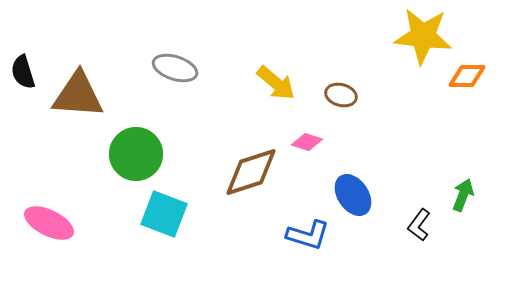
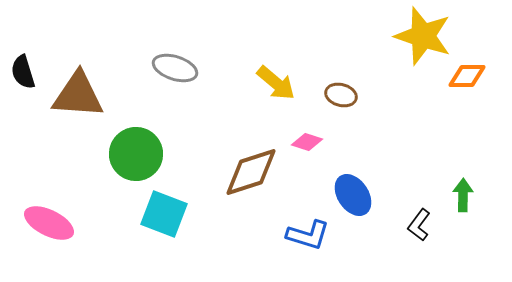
yellow star: rotated 12 degrees clockwise
green arrow: rotated 20 degrees counterclockwise
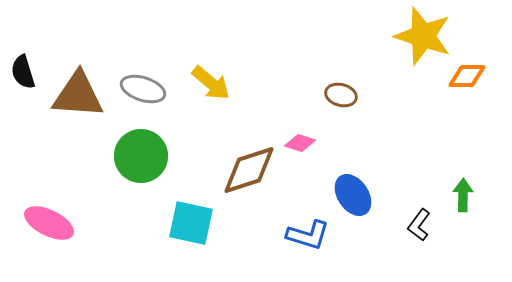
gray ellipse: moved 32 px left, 21 px down
yellow arrow: moved 65 px left
pink diamond: moved 7 px left, 1 px down
green circle: moved 5 px right, 2 px down
brown diamond: moved 2 px left, 2 px up
cyan square: moved 27 px right, 9 px down; rotated 9 degrees counterclockwise
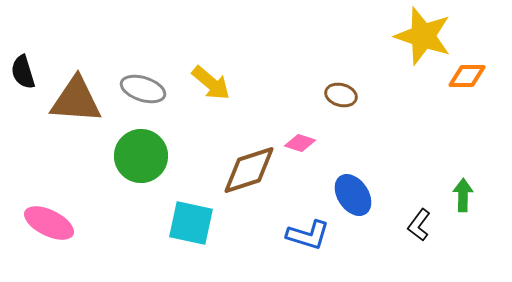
brown triangle: moved 2 px left, 5 px down
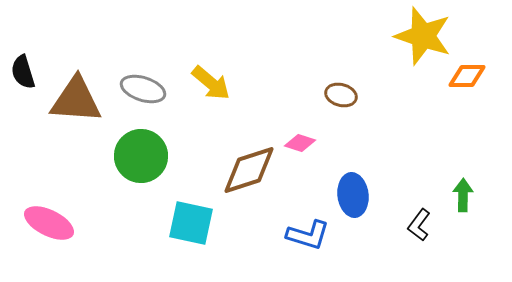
blue ellipse: rotated 27 degrees clockwise
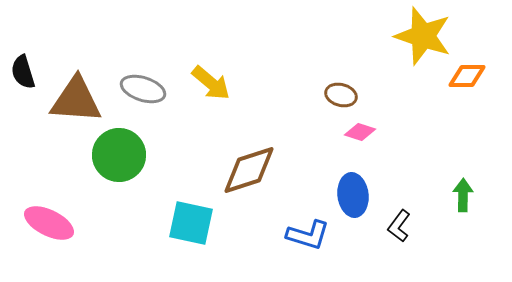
pink diamond: moved 60 px right, 11 px up
green circle: moved 22 px left, 1 px up
black L-shape: moved 20 px left, 1 px down
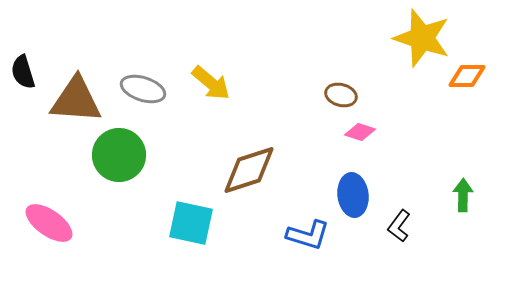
yellow star: moved 1 px left, 2 px down
pink ellipse: rotated 9 degrees clockwise
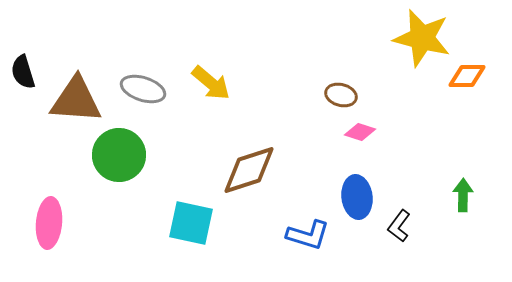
yellow star: rotated 4 degrees counterclockwise
blue ellipse: moved 4 px right, 2 px down
pink ellipse: rotated 60 degrees clockwise
